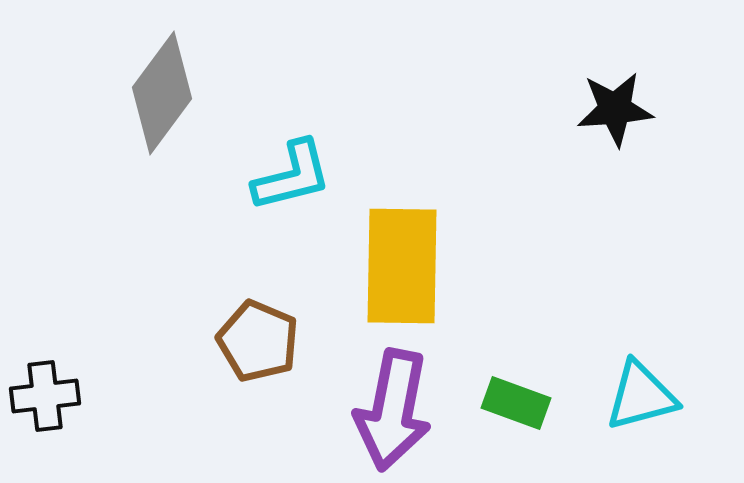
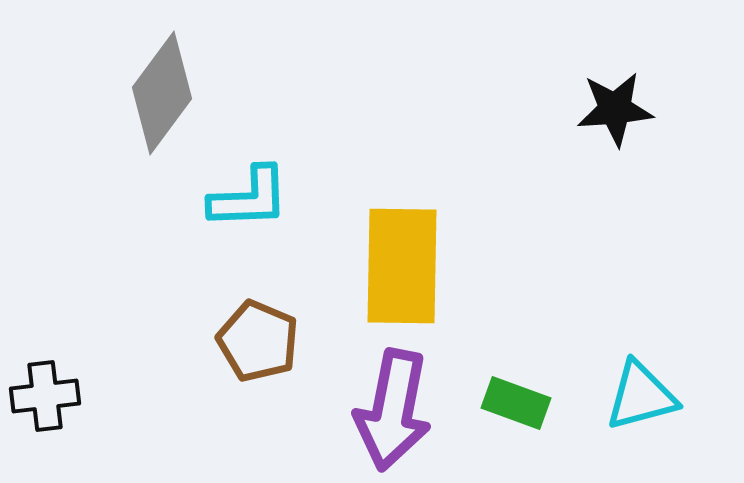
cyan L-shape: moved 43 px left, 22 px down; rotated 12 degrees clockwise
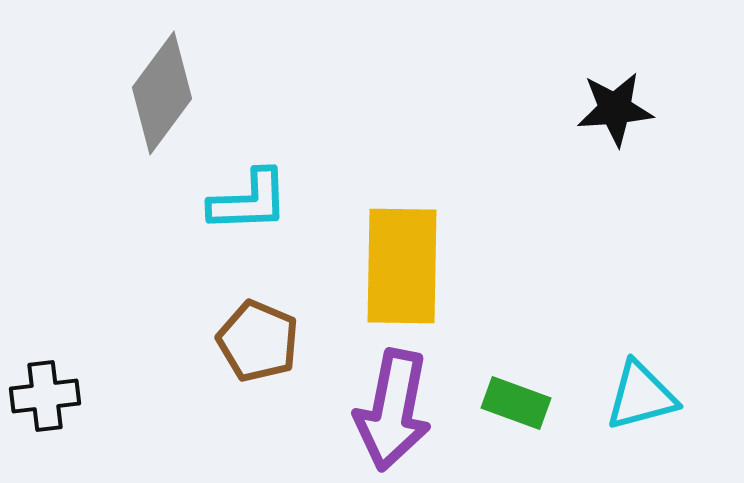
cyan L-shape: moved 3 px down
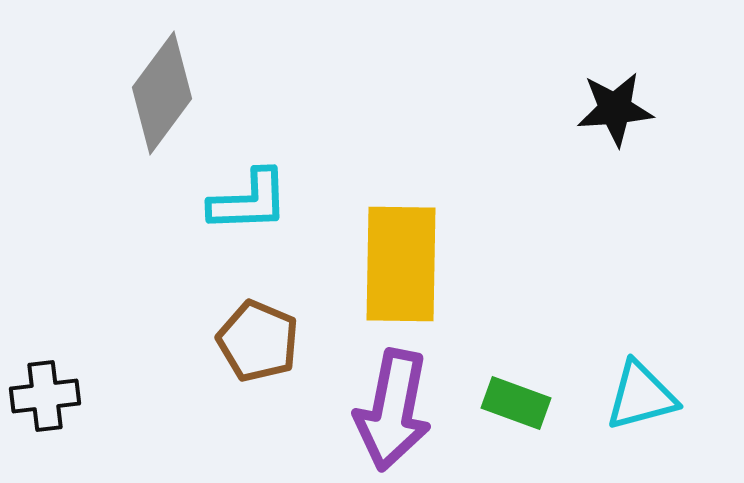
yellow rectangle: moved 1 px left, 2 px up
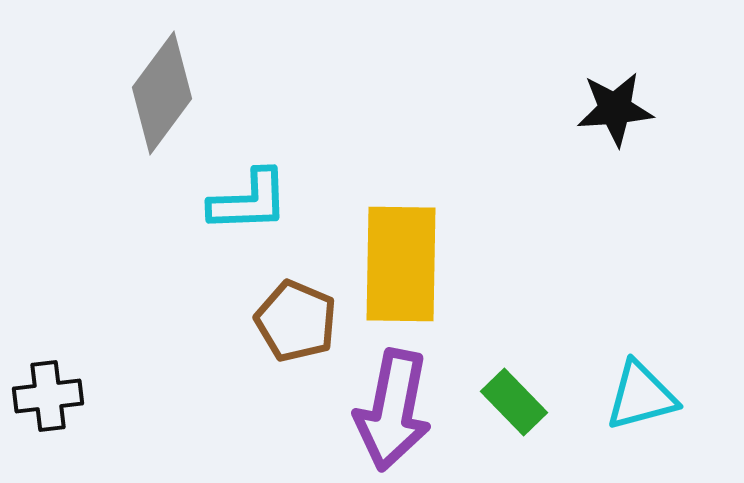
brown pentagon: moved 38 px right, 20 px up
black cross: moved 3 px right
green rectangle: moved 2 px left, 1 px up; rotated 26 degrees clockwise
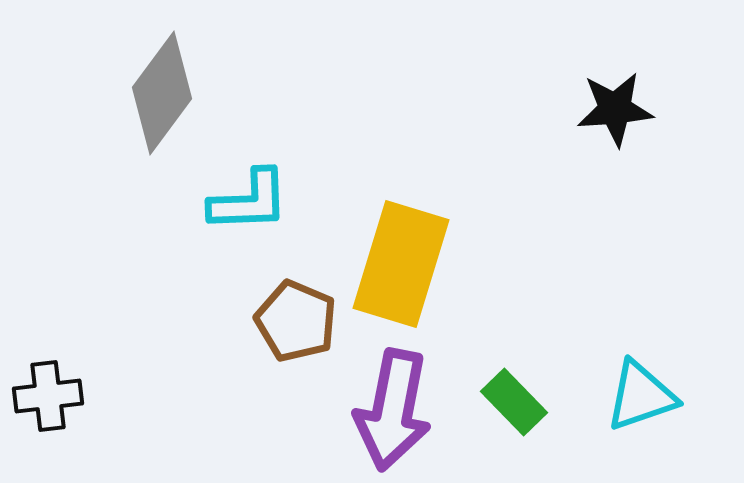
yellow rectangle: rotated 16 degrees clockwise
cyan triangle: rotated 4 degrees counterclockwise
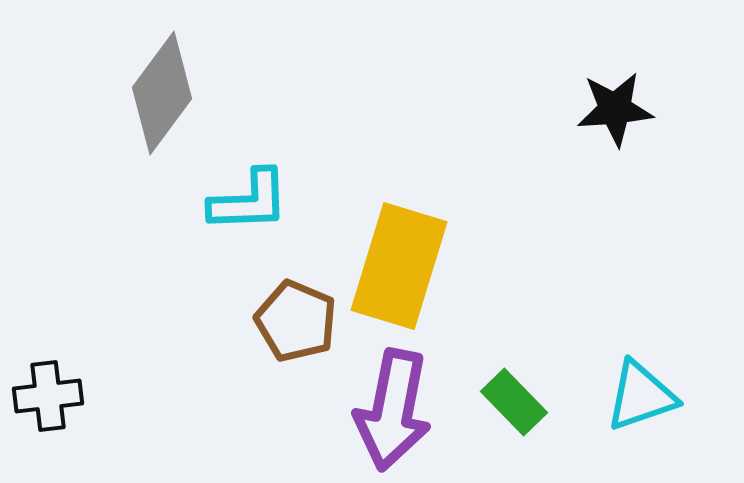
yellow rectangle: moved 2 px left, 2 px down
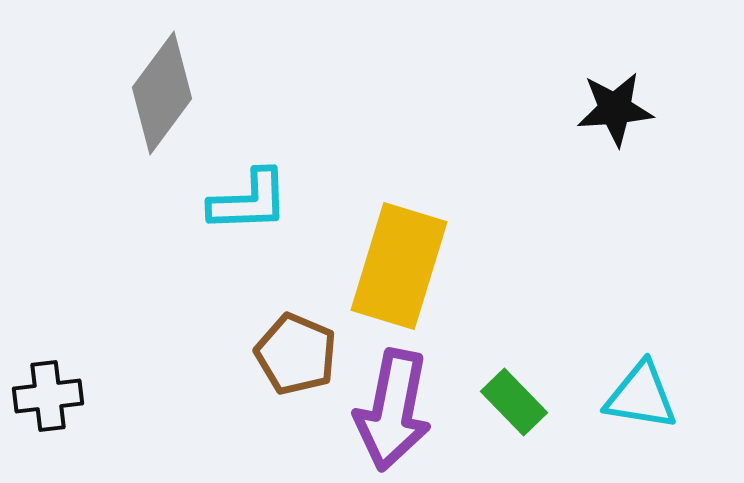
brown pentagon: moved 33 px down
cyan triangle: rotated 28 degrees clockwise
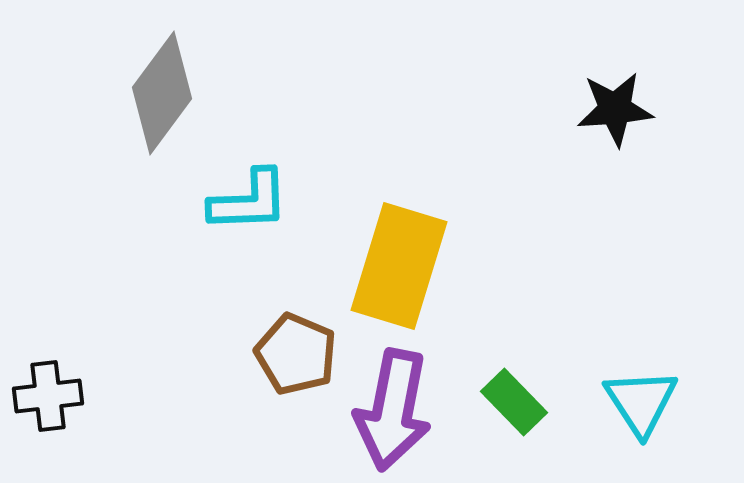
cyan triangle: moved 6 px down; rotated 48 degrees clockwise
